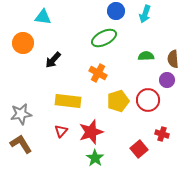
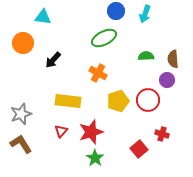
gray star: rotated 10 degrees counterclockwise
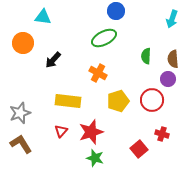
cyan arrow: moved 27 px right, 5 px down
green semicircle: rotated 84 degrees counterclockwise
purple circle: moved 1 px right, 1 px up
red circle: moved 4 px right
gray star: moved 1 px left, 1 px up
green star: rotated 18 degrees counterclockwise
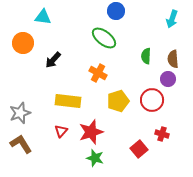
green ellipse: rotated 65 degrees clockwise
